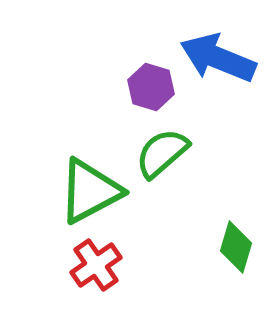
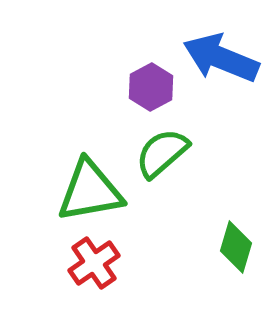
blue arrow: moved 3 px right
purple hexagon: rotated 15 degrees clockwise
green triangle: rotated 18 degrees clockwise
red cross: moved 2 px left, 2 px up
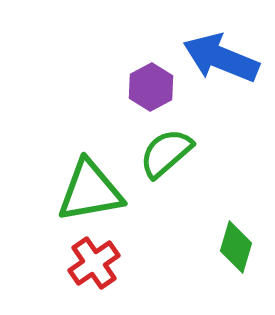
green semicircle: moved 4 px right
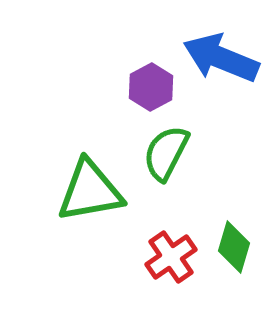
green semicircle: rotated 22 degrees counterclockwise
green diamond: moved 2 px left
red cross: moved 77 px right, 6 px up
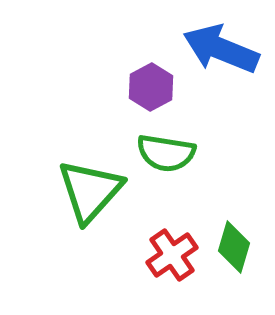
blue arrow: moved 9 px up
green semicircle: rotated 108 degrees counterclockwise
green triangle: rotated 38 degrees counterclockwise
red cross: moved 1 px right, 2 px up
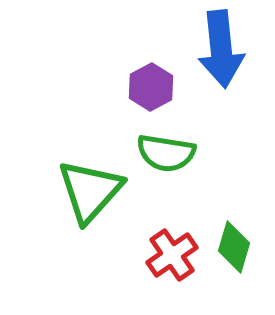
blue arrow: rotated 118 degrees counterclockwise
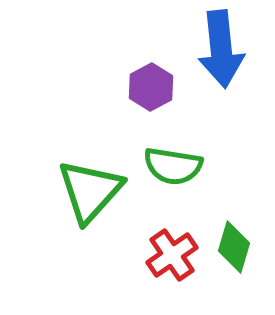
green semicircle: moved 7 px right, 13 px down
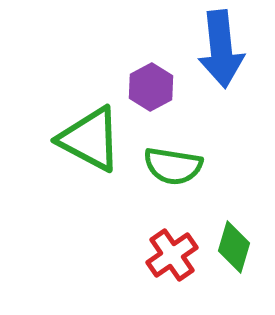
green triangle: moved 52 px up; rotated 44 degrees counterclockwise
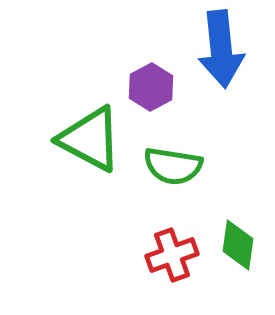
green diamond: moved 4 px right, 2 px up; rotated 9 degrees counterclockwise
red cross: rotated 15 degrees clockwise
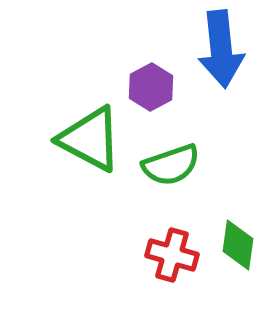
green semicircle: moved 2 px left, 1 px up; rotated 28 degrees counterclockwise
red cross: rotated 36 degrees clockwise
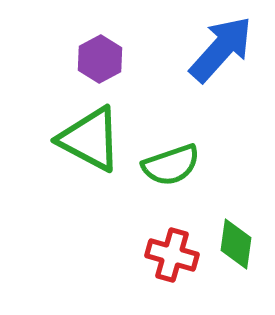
blue arrow: rotated 132 degrees counterclockwise
purple hexagon: moved 51 px left, 28 px up
green diamond: moved 2 px left, 1 px up
